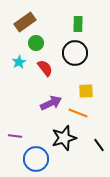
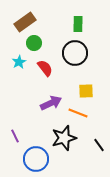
green circle: moved 2 px left
purple line: rotated 56 degrees clockwise
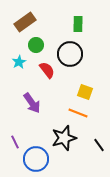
green circle: moved 2 px right, 2 px down
black circle: moved 5 px left, 1 px down
red semicircle: moved 2 px right, 2 px down
yellow square: moved 1 px left, 1 px down; rotated 21 degrees clockwise
purple arrow: moved 19 px left; rotated 80 degrees clockwise
purple line: moved 6 px down
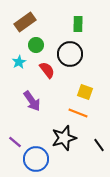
purple arrow: moved 2 px up
purple line: rotated 24 degrees counterclockwise
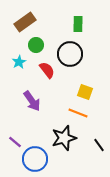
blue circle: moved 1 px left
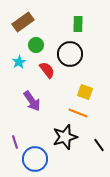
brown rectangle: moved 2 px left
black star: moved 1 px right, 1 px up
purple line: rotated 32 degrees clockwise
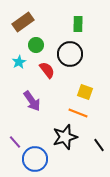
purple line: rotated 24 degrees counterclockwise
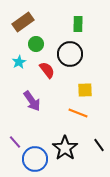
green circle: moved 1 px up
yellow square: moved 2 px up; rotated 21 degrees counterclockwise
black star: moved 11 px down; rotated 20 degrees counterclockwise
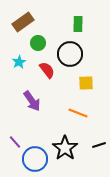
green circle: moved 2 px right, 1 px up
yellow square: moved 1 px right, 7 px up
black line: rotated 72 degrees counterclockwise
